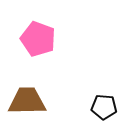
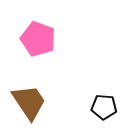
brown trapezoid: moved 2 px right, 1 px down; rotated 57 degrees clockwise
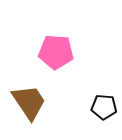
pink pentagon: moved 18 px right, 13 px down; rotated 16 degrees counterclockwise
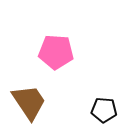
black pentagon: moved 3 px down
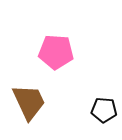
brown trapezoid: rotated 9 degrees clockwise
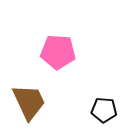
pink pentagon: moved 2 px right
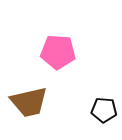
brown trapezoid: rotated 102 degrees clockwise
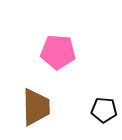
brown trapezoid: moved 7 px right, 5 px down; rotated 78 degrees counterclockwise
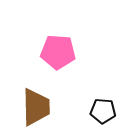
black pentagon: moved 1 px left, 1 px down
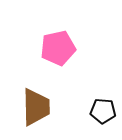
pink pentagon: moved 4 px up; rotated 16 degrees counterclockwise
